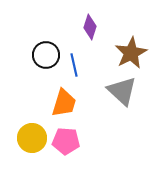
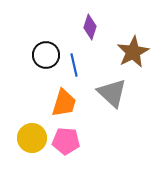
brown star: moved 2 px right, 1 px up
gray triangle: moved 10 px left, 2 px down
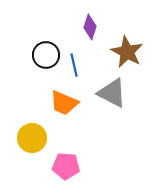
brown star: moved 6 px left; rotated 16 degrees counterclockwise
gray triangle: rotated 16 degrees counterclockwise
orange trapezoid: rotated 96 degrees clockwise
pink pentagon: moved 25 px down
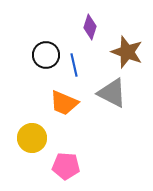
brown star: rotated 8 degrees counterclockwise
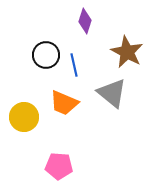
purple diamond: moved 5 px left, 6 px up
brown star: rotated 8 degrees clockwise
gray triangle: rotated 12 degrees clockwise
yellow circle: moved 8 px left, 21 px up
pink pentagon: moved 7 px left
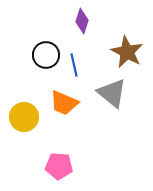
purple diamond: moved 3 px left
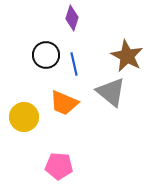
purple diamond: moved 10 px left, 3 px up
brown star: moved 4 px down
blue line: moved 1 px up
gray triangle: moved 1 px left, 1 px up
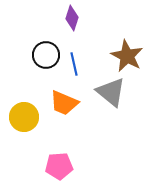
pink pentagon: rotated 8 degrees counterclockwise
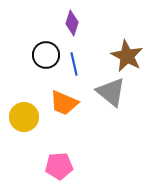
purple diamond: moved 5 px down
